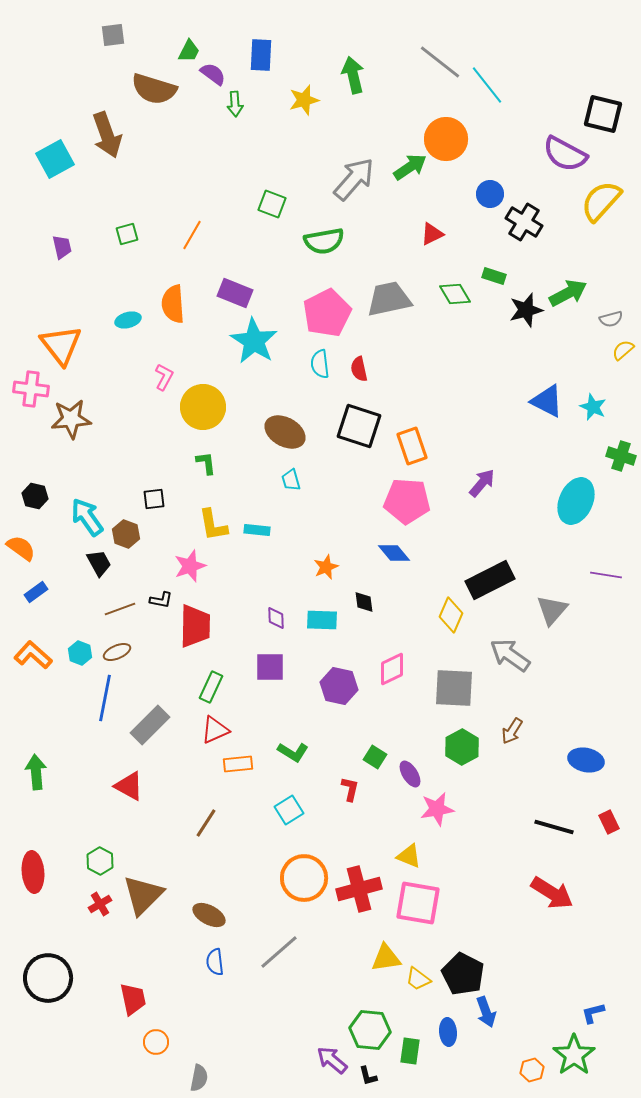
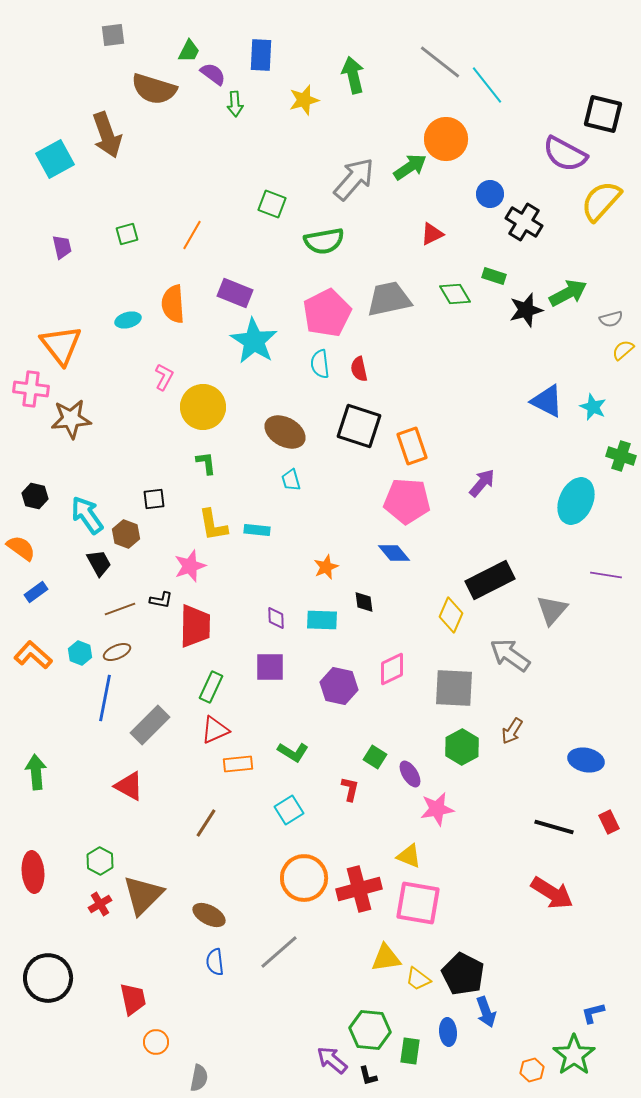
cyan arrow at (87, 517): moved 2 px up
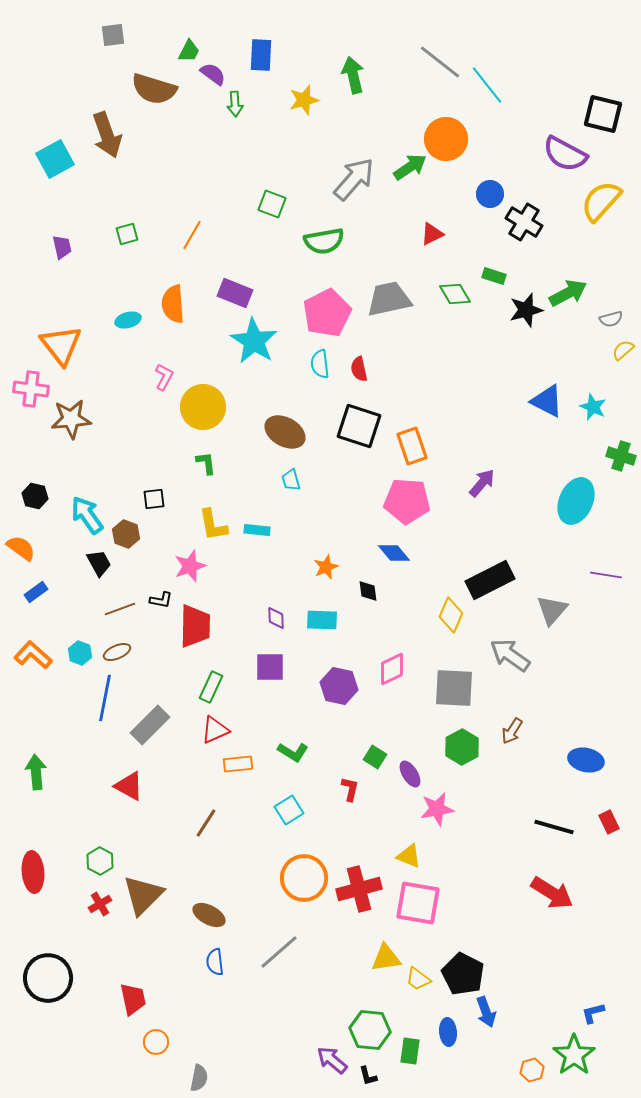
black diamond at (364, 602): moved 4 px right, 11 px up
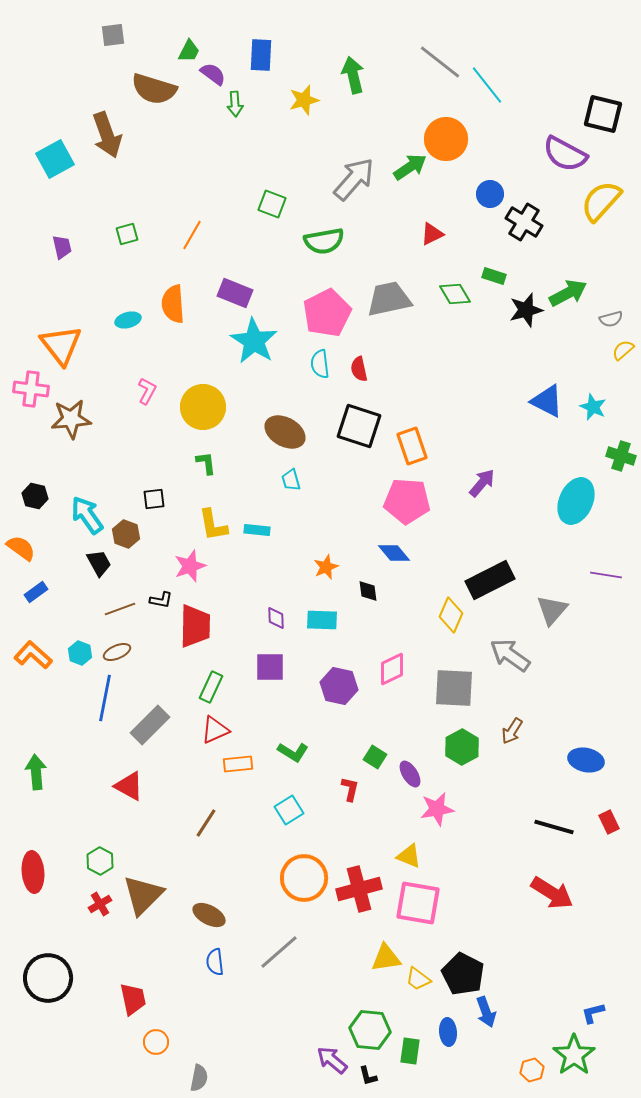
pink L-shape at (164, 377): moved 17 px left, 14 px down
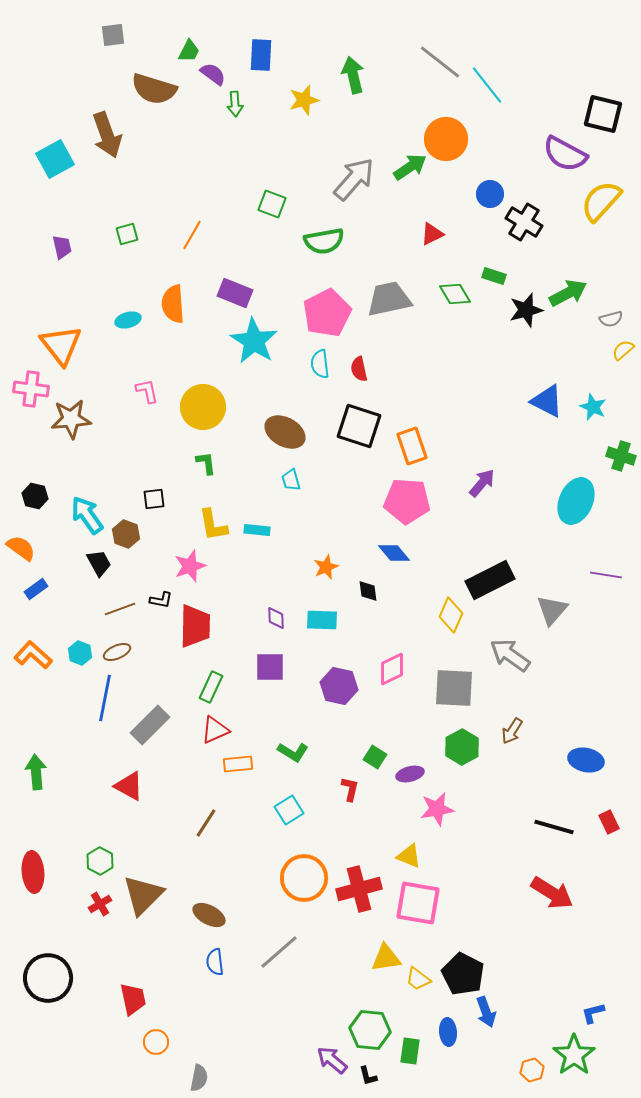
pink L-shape at (147, 391): rotated 40 degrees counterclockwise
blue rectangle at (36, 592): moved 3 px up
purple ellipse at (410, 774): rotated 72 degrees counterclockwise
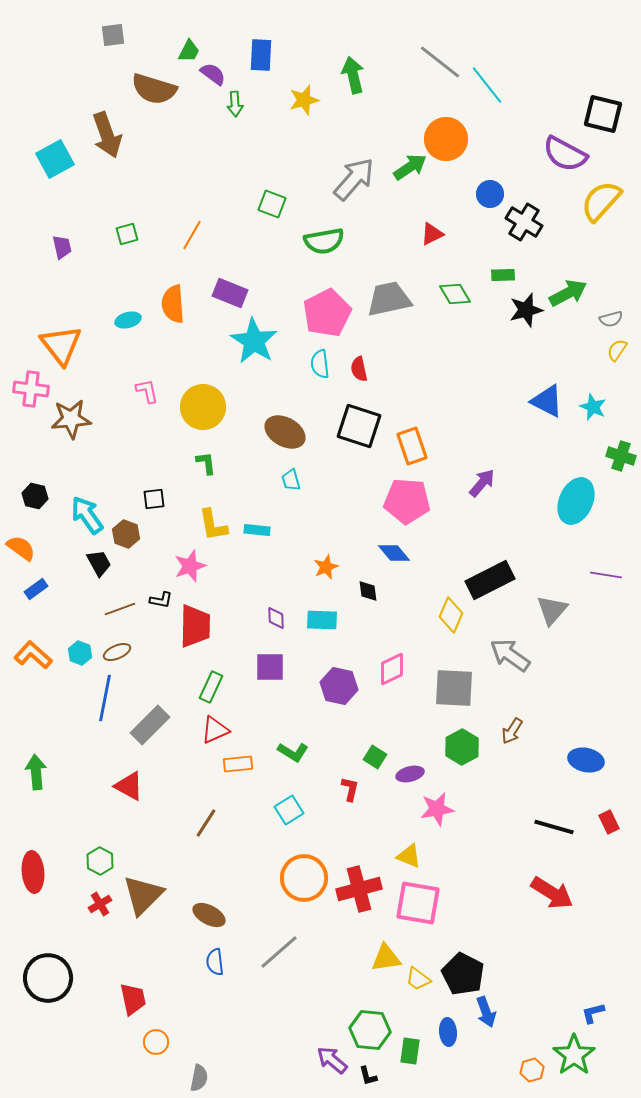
green rectangle at (494, 276): moved 9 px right, 1 px up; rotated 20 degrees counterclockwise
purple rectangle at (235, 293): moved 5 px left
yellow semicircle at (623, 350): moved 6 px left; rotated 15 degrees counterclockwise
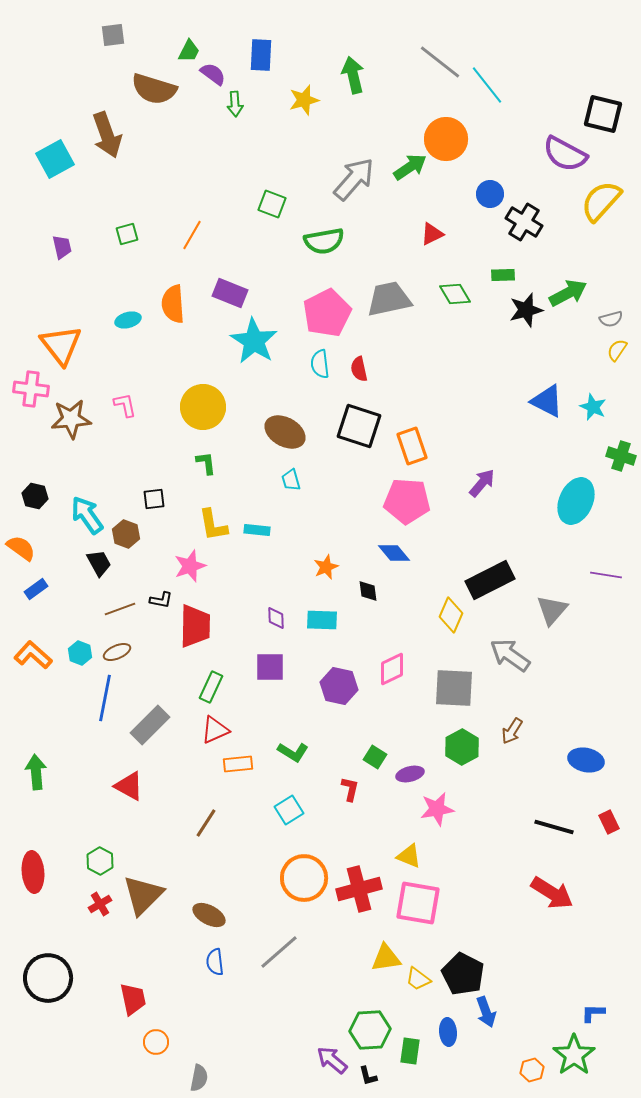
pink L-shape at (147, 391): moved 22 px left, 14 px down
blue L-shape at (593, 1013): rotated 15 degrees clockwise
green hexagon at (370, 1030): rotated 9 degrees counterclockwise
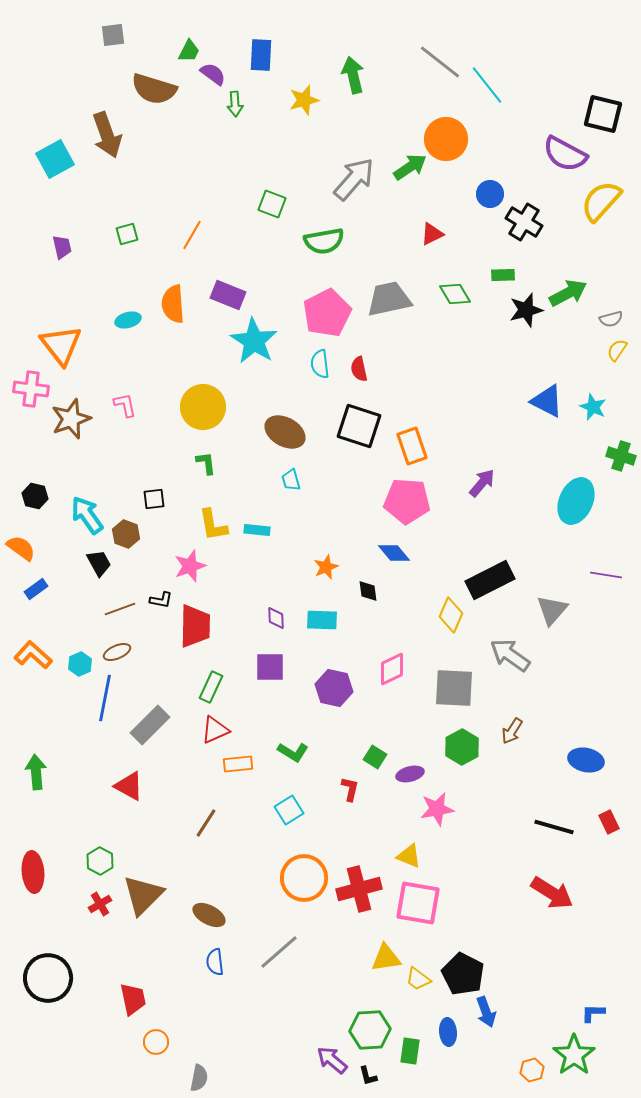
purple rectangle at (230, 293): moved 2 px left, 2 px down
brown star at (71, 419): rotated 15 degrees counterclockwise
cyan hexagon at (80, 653): moved 11 px down; rotated 15 degrees clockwise
purple hexagon at (339, 686): moved 5 px left, 2 px down
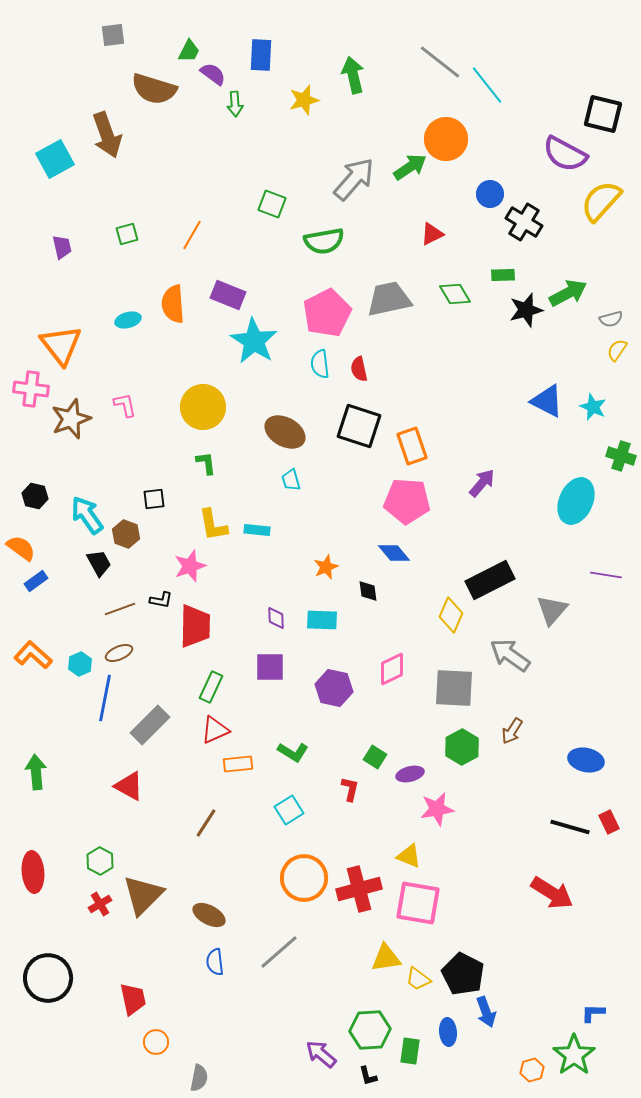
blue rectangle at (36, 589): moved 8 px up
brown ellipse at (117, 652): moved 2 px right, 1 px down
black line at (554, 827): moved 16 px right
purple arrow at (332, 1060): moved 11 px left, 6 px up
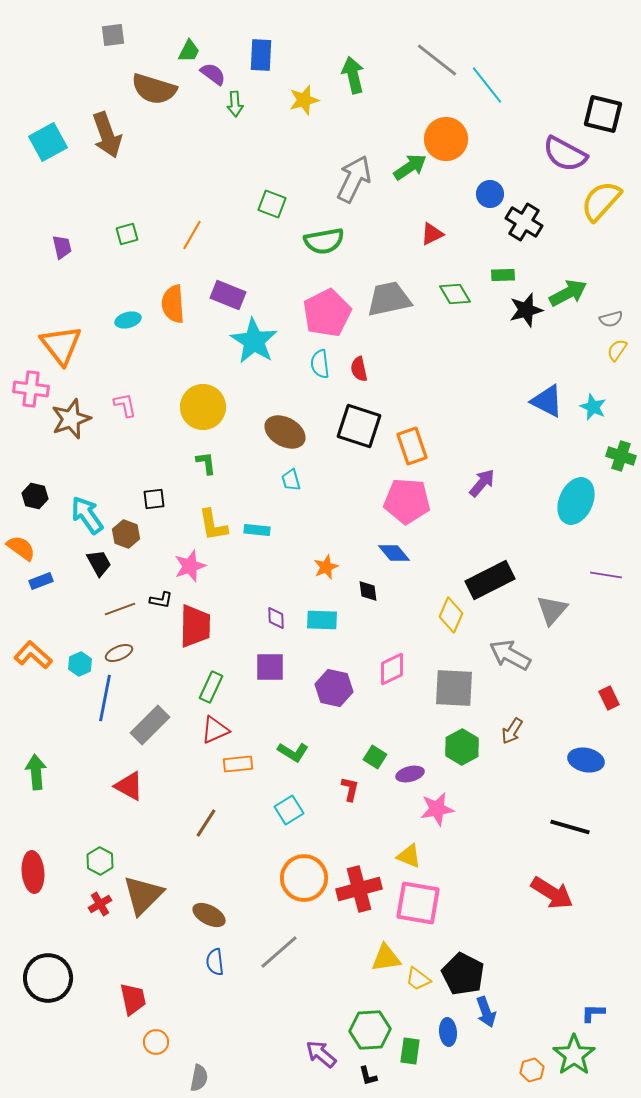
gray line at (440, 62): moved 3 px left, 2 px up
cyan square at (55, 159): moved 7 px left, 17 px up
gray arrow at (354, 179): rotated 15 degrees counterclockwise
blue rectangle at (36, 581): moved 5 px right; rotated 15 degrees clockwise
gray arrow at (510, 655): rotated 6 degrees counterclockwise
red rectangle at (609, 822): moved 124 px up
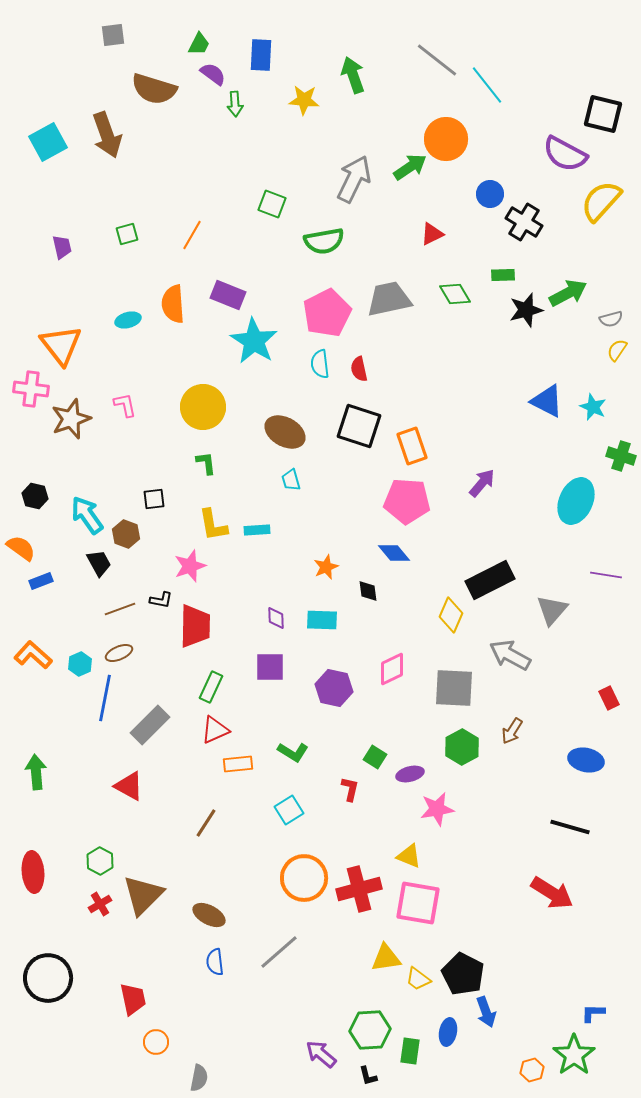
green trapezoid at (189, 51): moved 10 px right, 7 px up
green arrow at (353, 75): rotated 6 degrees counterclockwise
yellow star at (304, 100): rotated 20 degrees clockwise
cyan rectangle at (257, 530): rotated 10 degrees counterclockwise
blue ellipse at (448, 1032): rotated 16 degrees clockwise
